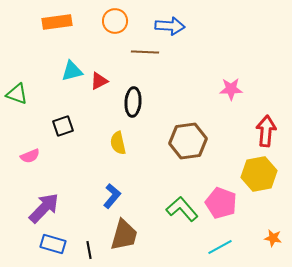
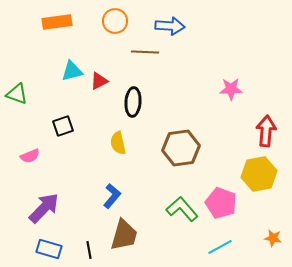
brown hexagon: moved 7 px left, 7 px down
blue rectangle: moved 4 px left, 5 px down
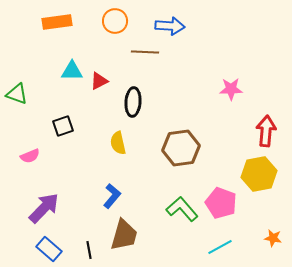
cyan triangle: rotated 15 degrees clockwise
blue rectangle: rotated 25 degrees clockwise
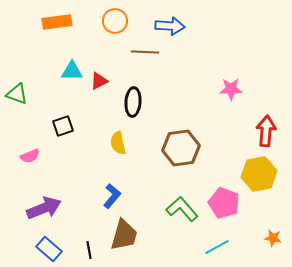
pink pentagon: moved 3 px right
purple arrow: rotated 24 degrees clockwise
cyan line: moved 3 px left
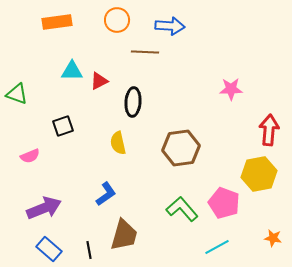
orange circle: moved 2 px right, 1 px up
red arrow: moved 3 px right, 1 px up
blue L-shape: moved 6 px left, 2 px up; rotated 15 degrees clockwise
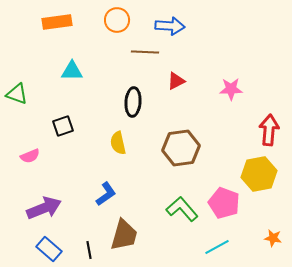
red triangle: moved 77 px right
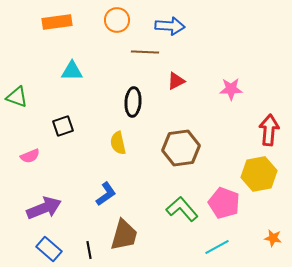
green triangle: moved 3 px down
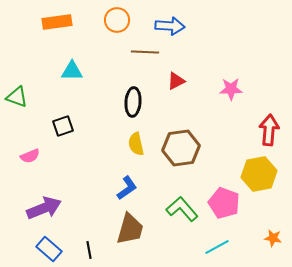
yellow semicircle: moved 18 px right, 1 px down
blue L-shape: moved 21 px right, 6 px up
brown trapezoid: moved 6 px right, 6 px up
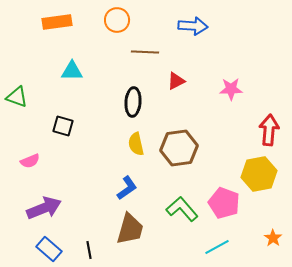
blue arrow: moved 23 px right
black square: rotated 35 degrees clockwise
brown hexagon: moved 2 px left
pink semicircle: moved 5 px down
orange star: rotated 24 degrees clockwise
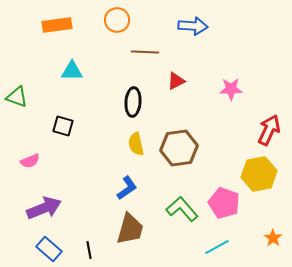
orange rectangle: moved 3 px down
red arrow: rotated 20 degrees clockwise
